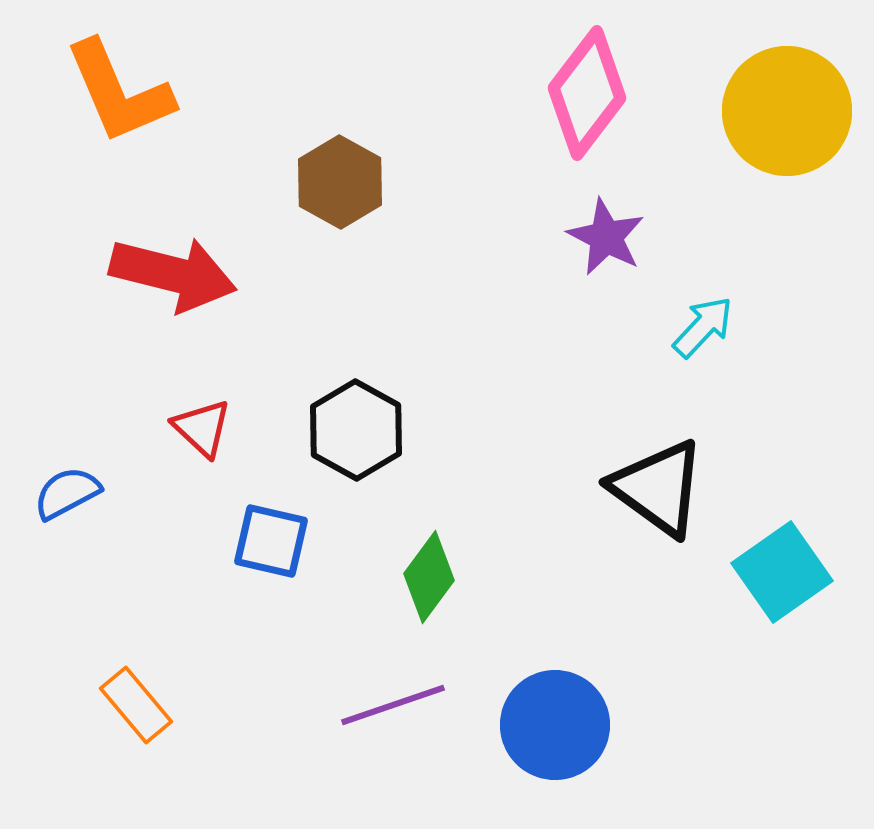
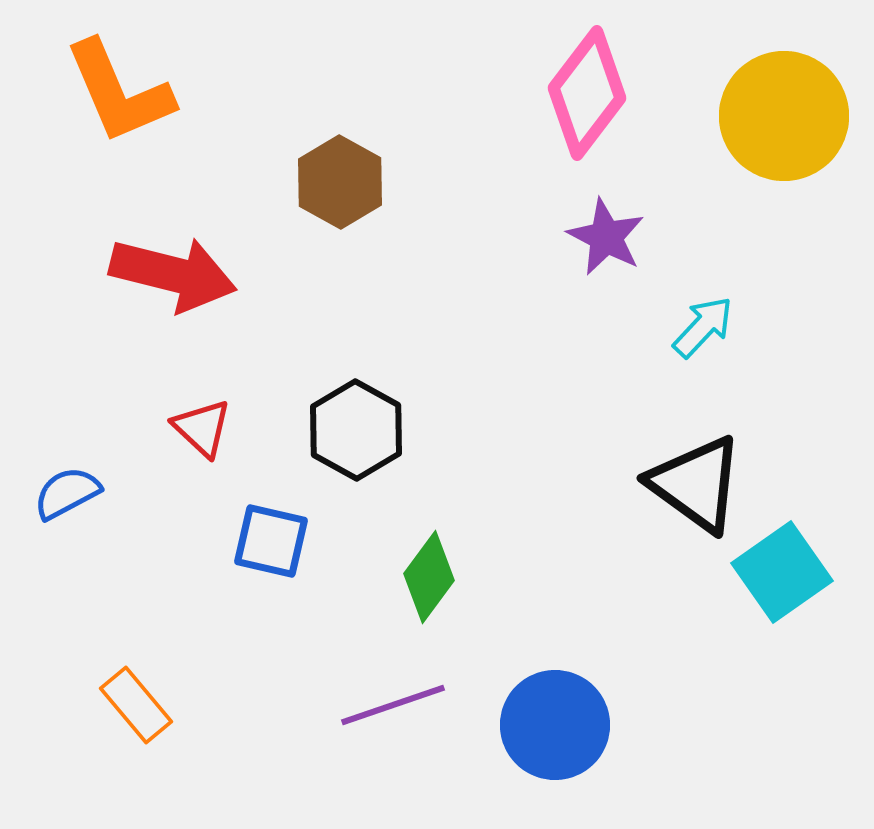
yellow circle: moved 3 px left, 5 px down
black triangle: moved 38 px right, 4 px up
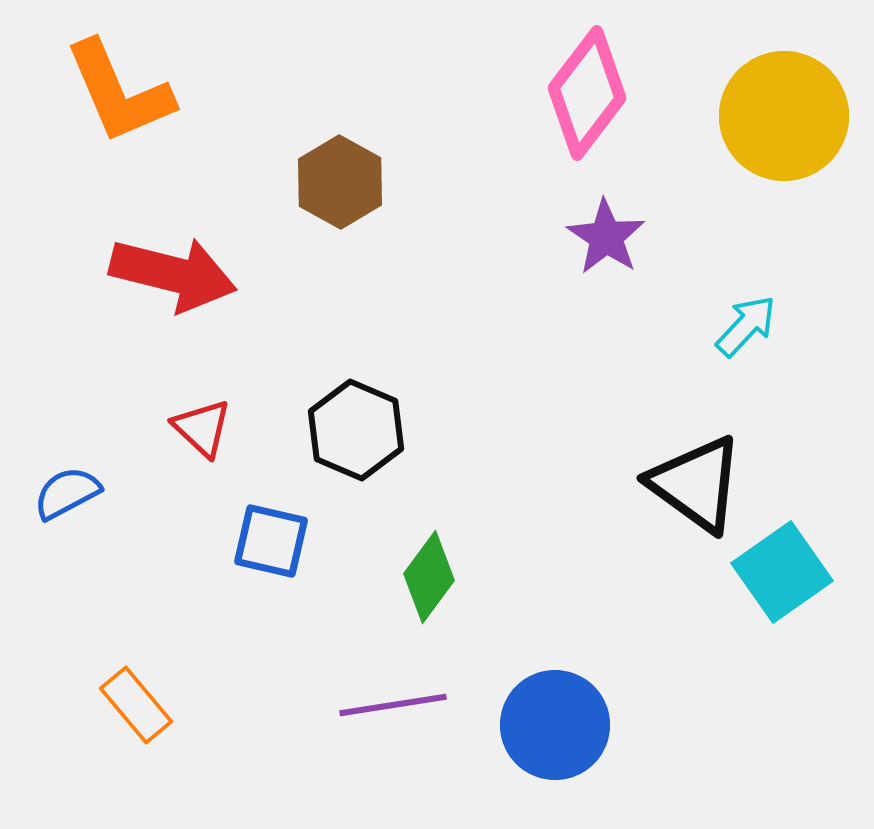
purple star: rotated 6 degrees clockwise
cyan arrow: moved 43 px right, 1 px up
black hexagon: rotated 6 degrees counterclockwise
purple line: rotated 10 degrees clockwise
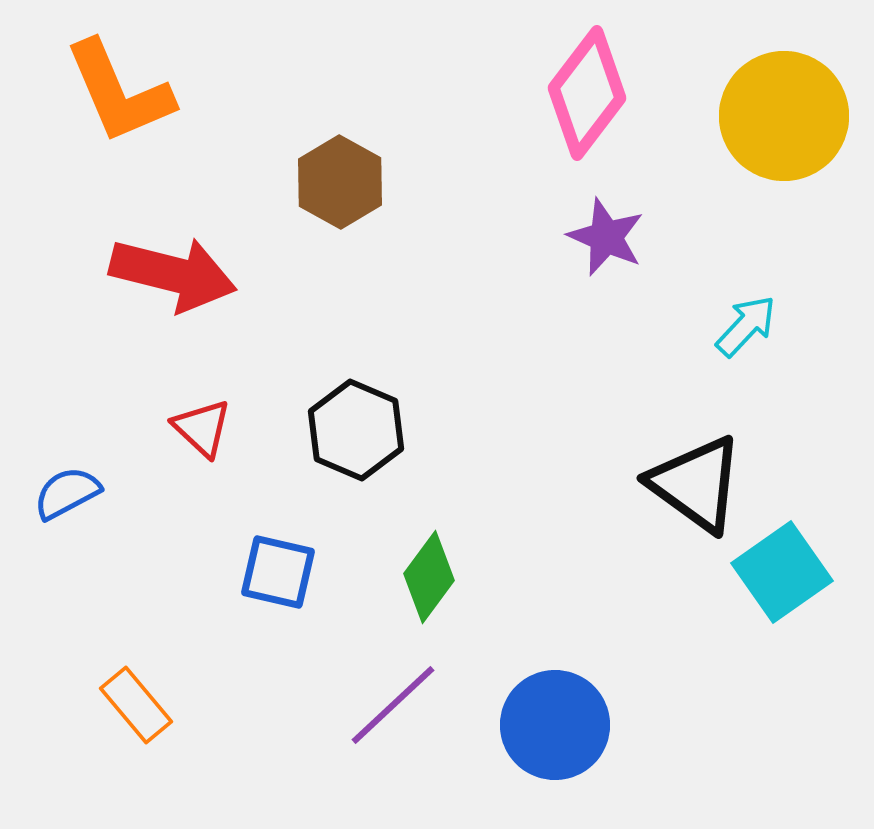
purple star: rotated 10 degrees counterclockwise
blue square: moved 7 px right, 31 px down
purple line: rotated 34 degrees counterclockwise
